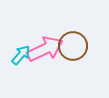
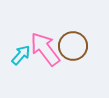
pink arrow: rotated 102 degrees counterclockwise
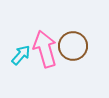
pink arrow: rotated 21 degrees clockwise
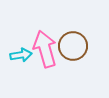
cyan arrow: rotated 40 degrees clockwise
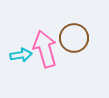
brown circle: moved 1 px right, 8 px up
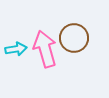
cyan arrow: moved 5 px left, 6 px up
